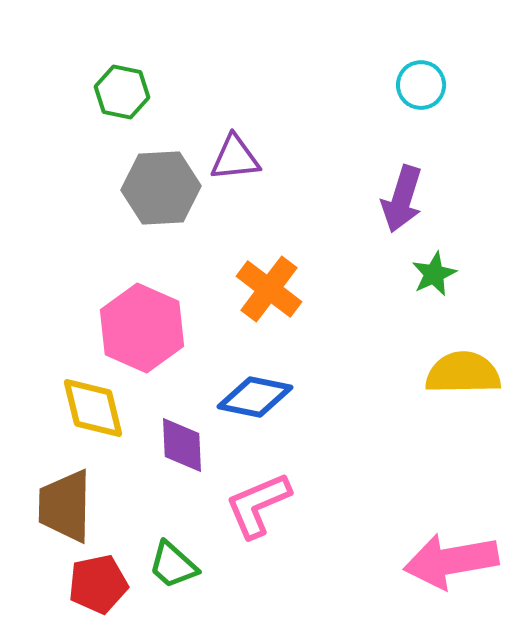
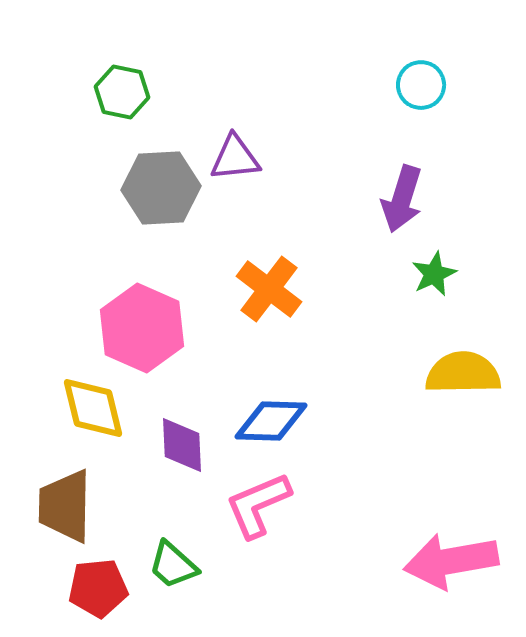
blue diamond: moved 16 px right, 24 px down; rotated 10 degrees counterclockwise
red pentagon: moved 4 px down; rotated 6 degrees clockwise
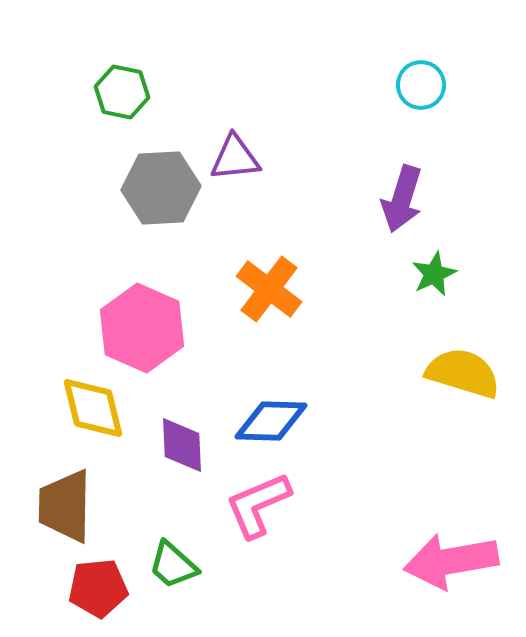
yellow semicircle: rotated 18 degrees clockwise
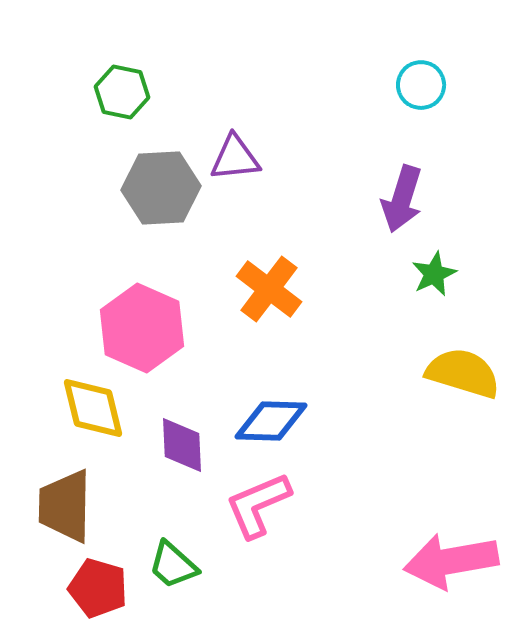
red pentagon: rotated 22 degrees clockwise
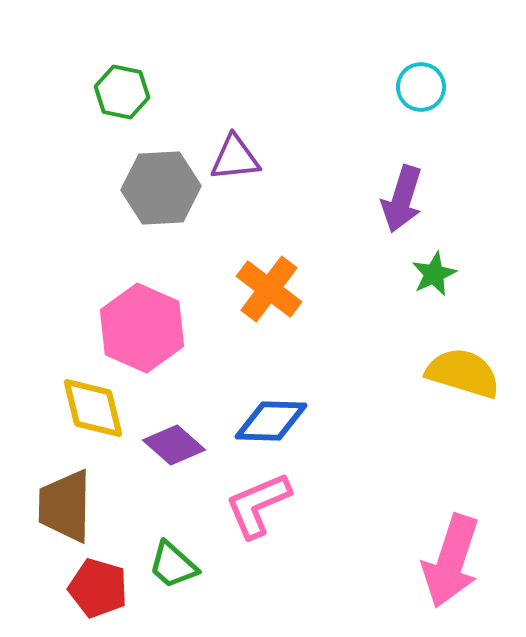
cyan circle: moved 2 px down
purple diamond: moved 8 px left; rotated 46 degrees counterclockwise
pink arrow: rotated 62 degrees counterclockwise
